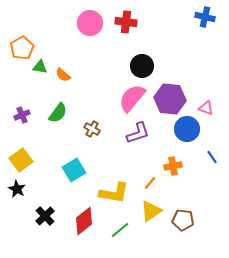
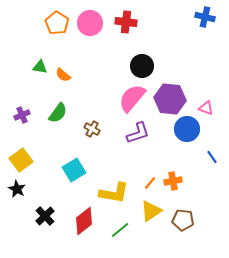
orange pentagon: moved 35 px right, 25 px up; rotated 10 degrees counterclockwise
orange cross: moved 15 px down
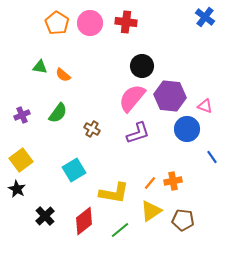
blue cross: rotated 24 degrees clockwise
purple hexagon: moved 3 px up
pink triangle: moved 1 px left, 2 px up
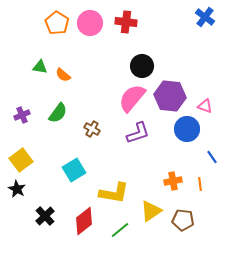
orange line: moved 50 px right, 1 px down; rotated 48 degrees counterclockwise
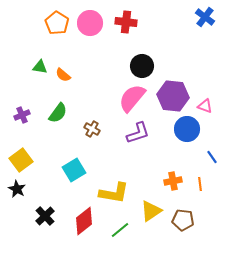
purple hexagon: moved 3 px right
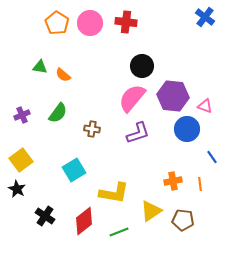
brown cross: rotated 21 degrees counterclockwise
black cross: rotated 12 degrees counterclockwise
green line: moved 1 px left, 2 px down; rotated 18 degrees clockwise
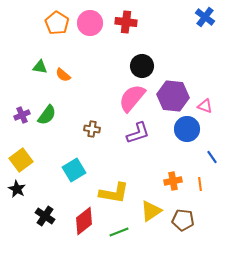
green semicircle: moved 11 px left, 2 px down
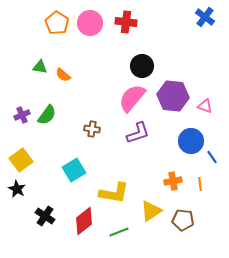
blue circle: moved 4 px right, 12 px down
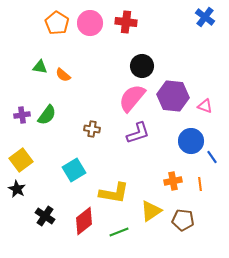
purple cross: rotated 14 degrees clockwise
